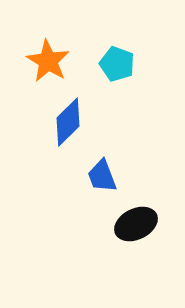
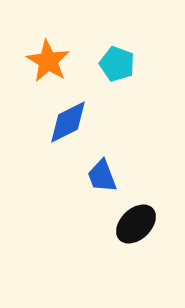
blue diamond: rotated 18 degrees clockwise
black ellipse: rotated 18 degrees counterclockwise
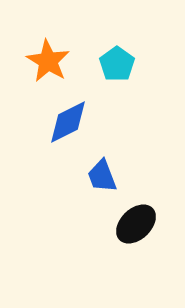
cyan pentagon: rotated 16 degrees clockwise
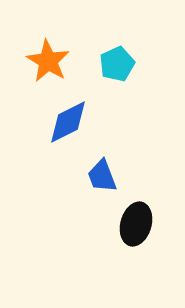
cyan pentagon: rotated 12 degrees clockwise
black ellipse: rotated 30 degrees counterclockwise
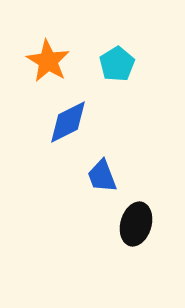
cyan pentagon: rotated 8 degrees counterclockwise
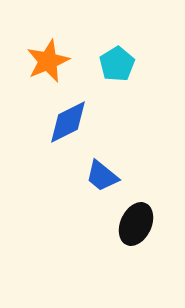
orange star: rotated 18 degrees clockwise
blue trapezoid: rotated 30 degrees counterclockwise
black ellipse: rotated 9 degrees clockwise
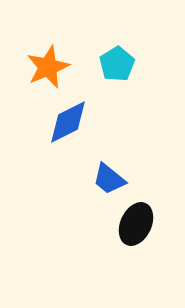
orange star: moved 6 px down
blue trapezoid: moved 7 px right, 3 px down
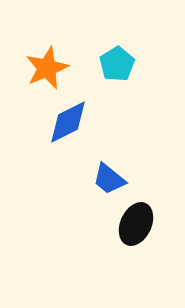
orange star: moved 1 px left, 1 px down
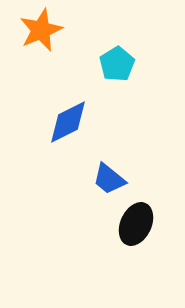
orange star: moved 6 px left, 38 px up
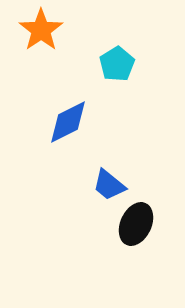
orange star: rotated 12 degrees counterclockwise
blue trapezoid: moved 6 px down
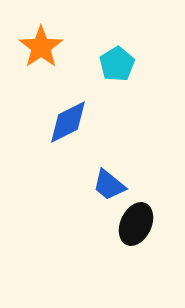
orange star: moved 17 px down
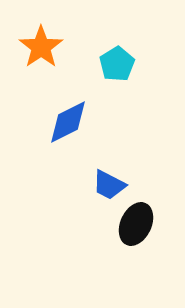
blue trapezoid: rotated 12 degrees counterclockwise
